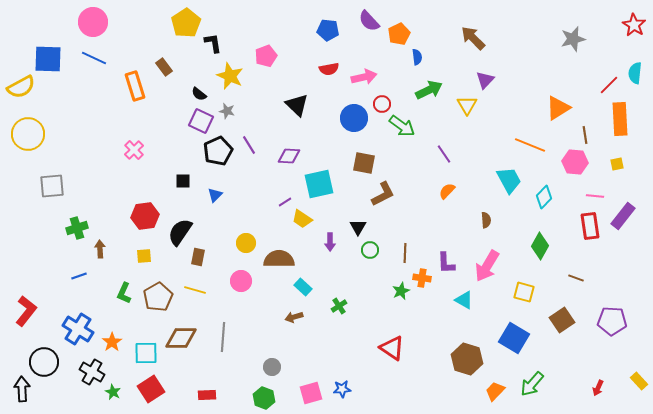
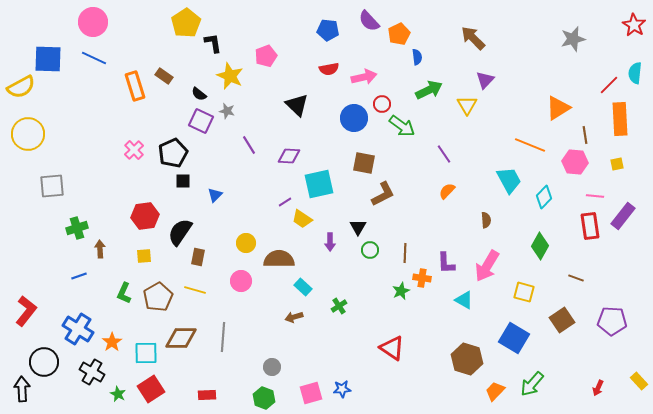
brown rectangle at (164, 67): moved 9 px down; rotated 18 degrees counterclockwise
black pentagon at (218, 151): moved 45 px left, 2 px down
green star at (113, 392): moved 5 px right, 2 px down
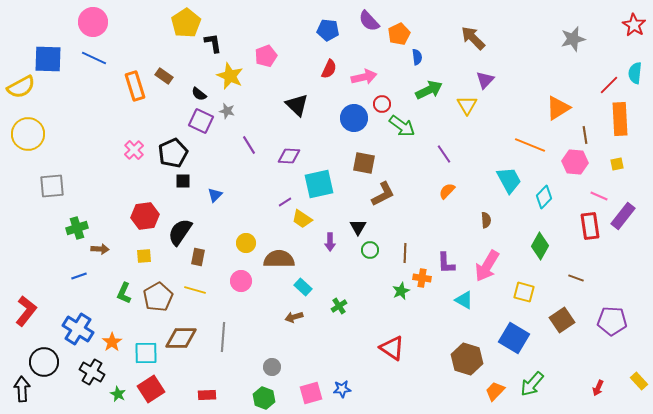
red semicircle at (329, 69): rotated 54 degrees counterclockwise
pink line at (595, 196): moved 4 px right; rotated 18 degrees clockwise
brown arrow at (100, 249): rotated 96 degrees clockwise
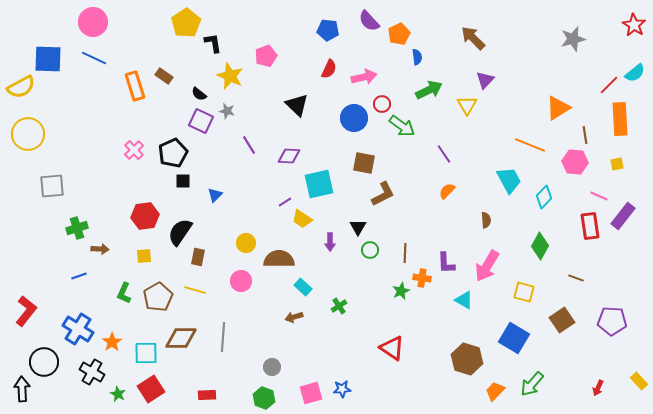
cyan semicircle at (635, 73): rotated 135 degrees counterclockwise
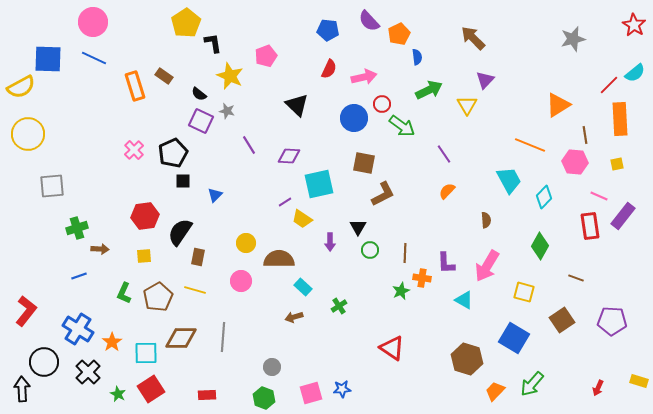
orange triangle at (558, 108): moved 3 px up
black cross at (92, 372): moved 4 px left; rotated 15 degrees clockwise
yellow rectangle at (639, 381): rotated 30 degrees counterclockwise
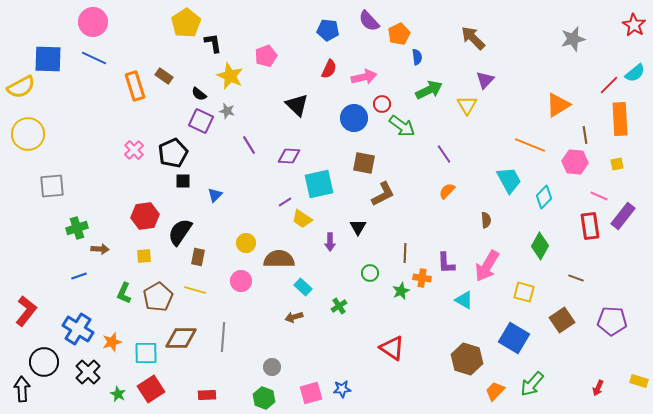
green circle at (370, 250): moved 23 px down
orange star at (112, 342): rotated 18 degrees clockwise
